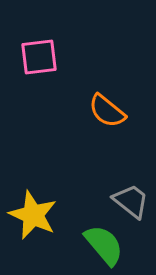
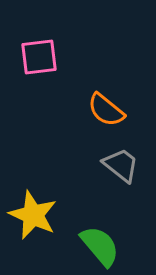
orange semicircle: moved 1 px left, 1 px up
gray trapezoid: moved 10 px left, 36 px up
green semicircle: moved 4 px left, 1 px down
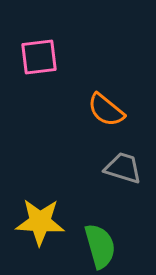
gray trapezoid: moved 2 px right, 3 px down; rotated 21 degrees counterclockwise
yellow star: moved 7 px right, 7 px down; rotated 21 degrees counterclockwise
green semicircle: rotated 24 degrees clockwise
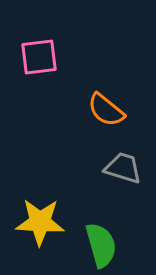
green semicircle: moved 1 px right, 1 px up
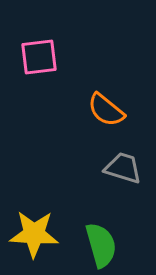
yellow star: moved 6 px left, 12 px down
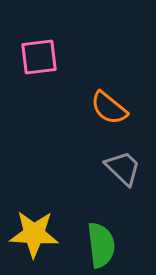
orange semicircle: moved 3 px right, 2 px up
gray trapezoid: rotated 27 degrees clockwise
green semicircle: rotated 9 degrees clockwise
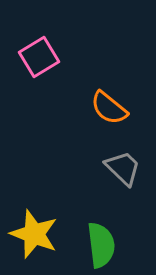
pink square: rotated 24 degrees counterclockwise
yellow star: rotated 18 degrees clockwise
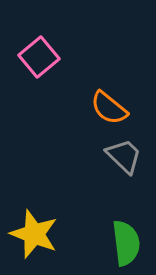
pink square: rotated 9 degrees counterclockwise
gray trapezoid: moved 1 px right, 12 px up
green semicircle: moved 25 px right, 2 px up
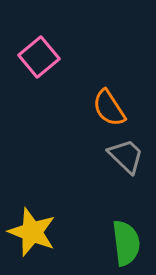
orange semicircle: rotated 18 degrees clockwise
gray trapezoid: moved 2 px right
yellow star: moved 2 px left, 2 px up
